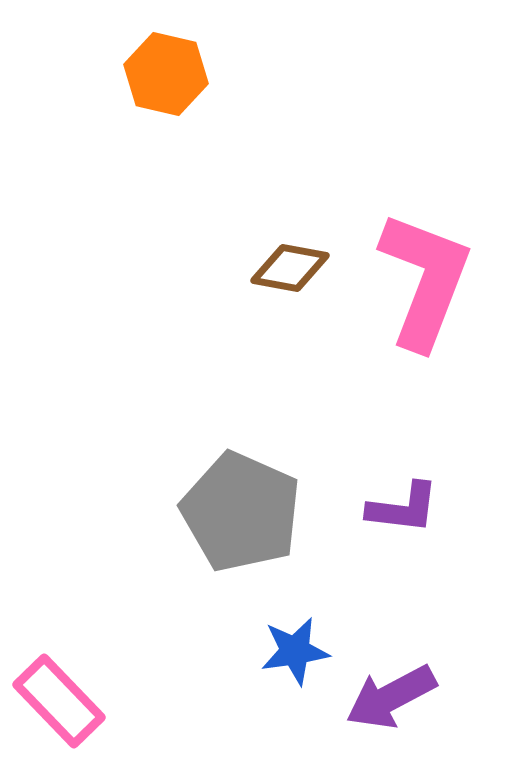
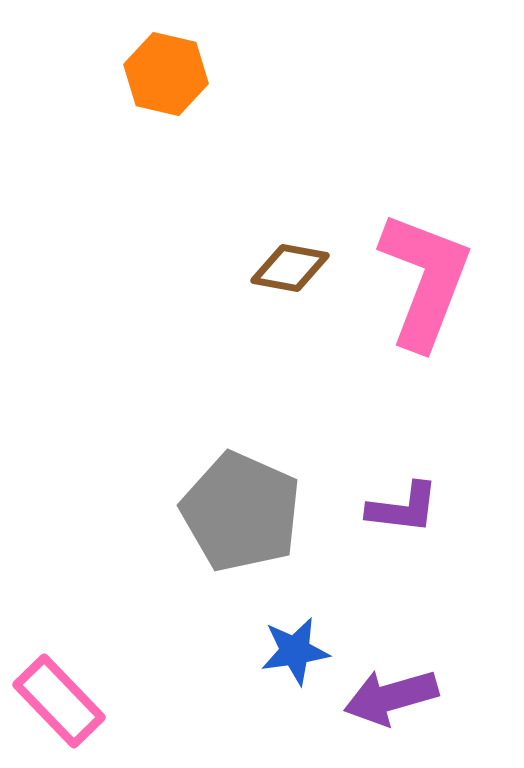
purple arrow: rotated 12 degrees clockwise
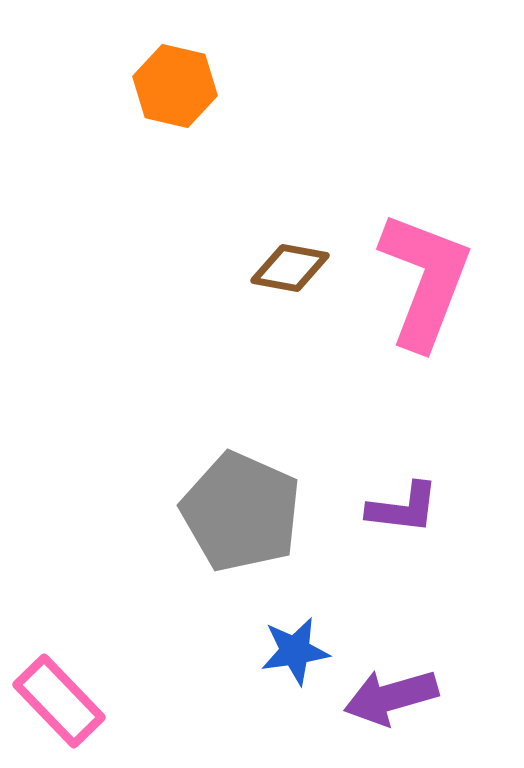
orange hexagon: moved 9 px right, 12 px down
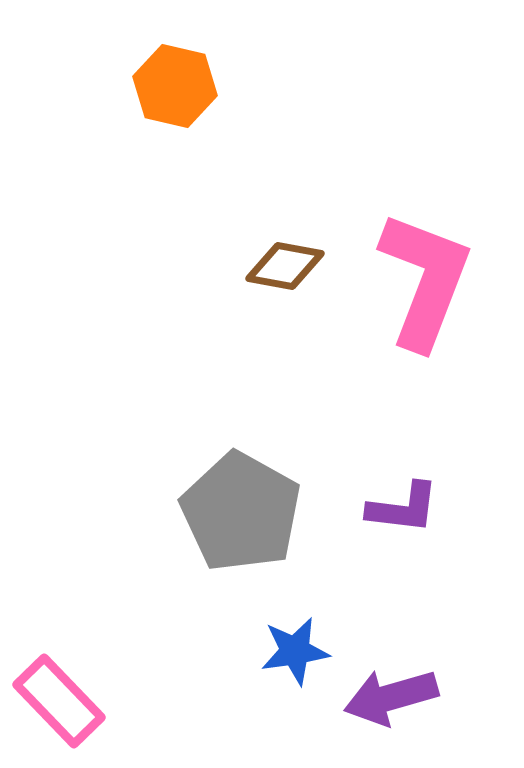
brown diamond: moved 5 px left, 2 px up
gray pentagon: rotated 5 degrees clockwise
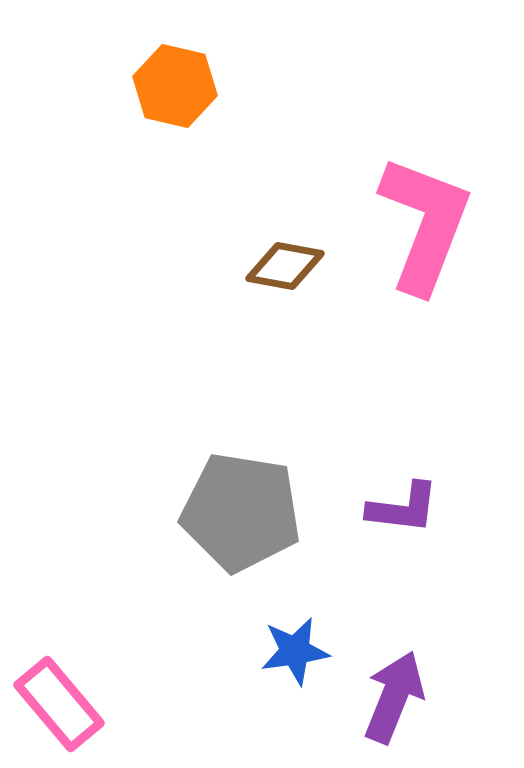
pink L-shape: moved 56 px up
gray pentagon: rotated 20 degrees counterclockwise
purple arrow: moved 3 px right; rotated 128 degrees clockwise
pink rectangle: moved 3 px down; rotated 4 degrees clockwise
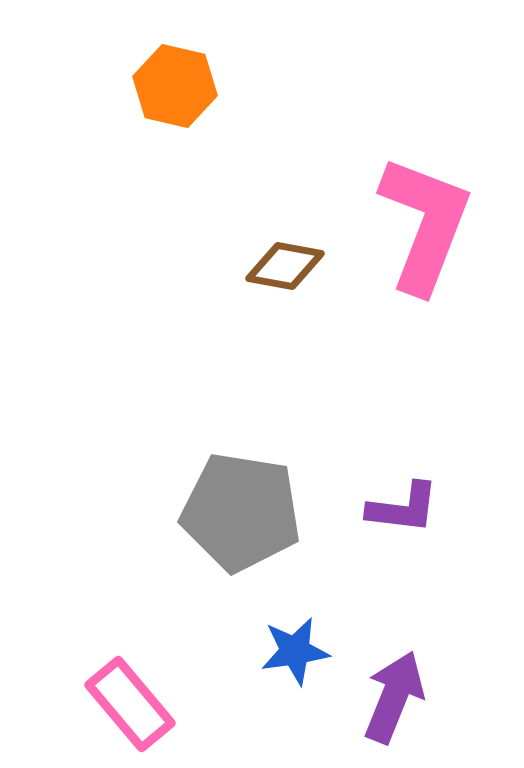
pink rectangle: moved 71 px right
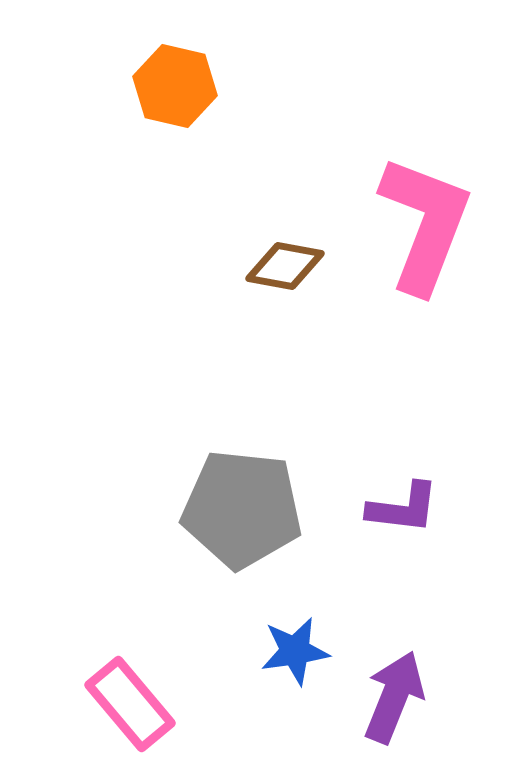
gray pentagon: moved 1 px right, 3 px up; rotated 3 degrees counterclockwise
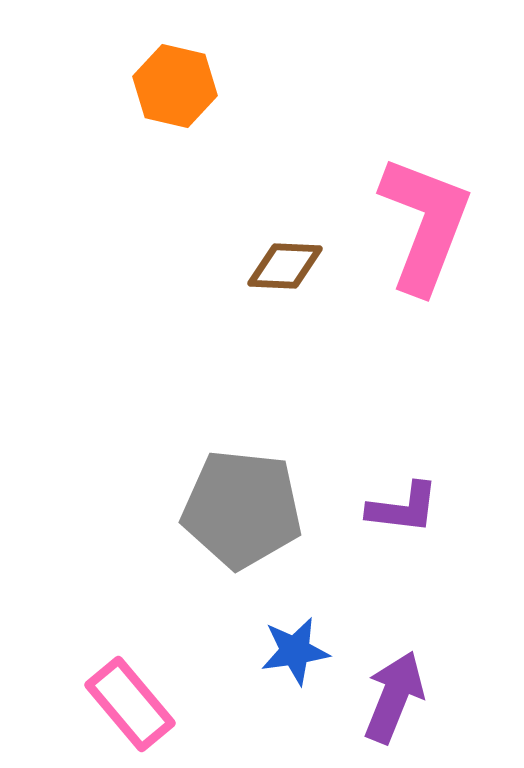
brown diamond: rotated 8 degrees counterclockwise
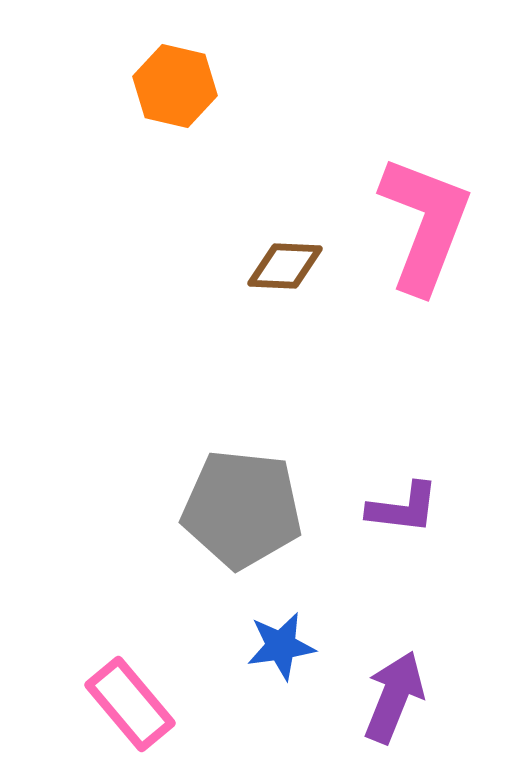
blue star: moved 14 px left, 5 px up
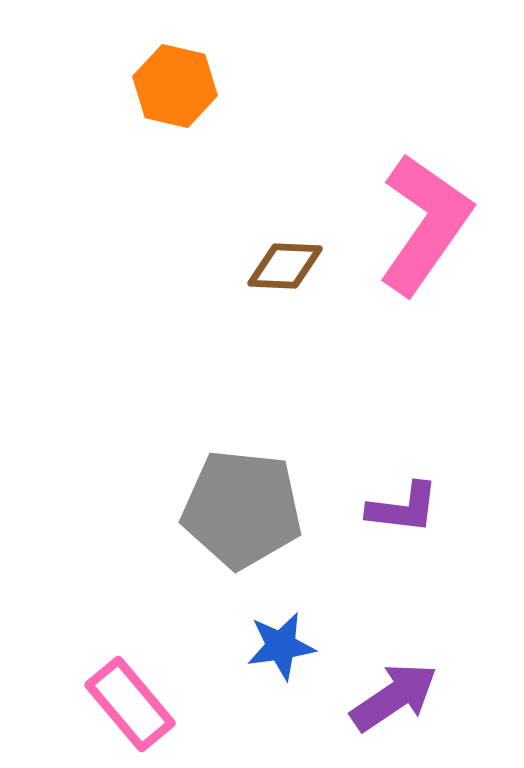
pink L-shape: rotated 14 degrees clockwise
purple arrow: rotated 34 degrees clockwise
